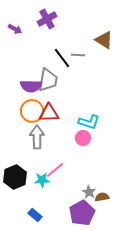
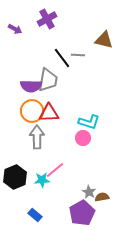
brown triangle: rotated 18 degrees counterclockwise
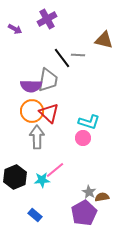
red triangle: rotated 45 degrees clockwise
purple pentagon: moved 2 px right
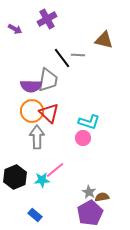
purple pentagon: moved 6 px right
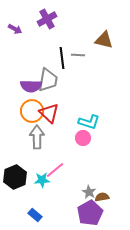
black line: rotated 30 degrees clockwise
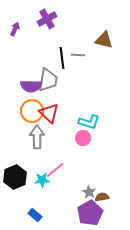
purple arrow: rotated 96 degrees counterclockwise
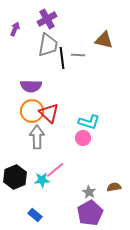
gray trapezoid: moved 35 px up
brown semicircle: moved 12 px right, 10 px up
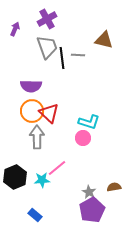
gray trapezoid: moved 1 px left, 2 px down; rotated 30 degrees counterclockwise
pink line: moved 2 px right, 2 px up
purple pentagon: moved 2 px right, 3 px up
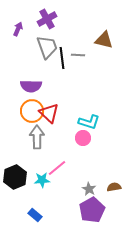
purple arrow: moved 3 px right
gray star: moved 3 px up
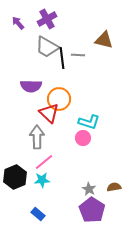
purple arrow: moved 6 px up; rotated 64 degrees counterclockwise
gray trapezoid: rotated 140 degrees clockwise
orange circle: moved 27 px right, 12 px up
pink line: moved 13 px left, 6 px up
purple pentagon: rotated 10 degrees counterclockwise
blue rectangle: moved 3 px right, 1 px up
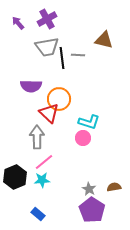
gray trapezoid: rotated 40 degrees counterclockwise
